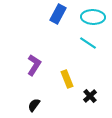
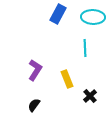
cyan line: moved 3 px left, 5 px down; rotated 54 degrees clockwise
purple L-shape: moved 1 px right, 5 px down
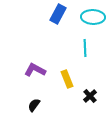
purple L-shape: rotated 95 degrees counterclockwise
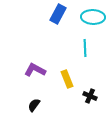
black cross: rotated 24 degrees counterclockwise
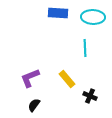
blue rectangle: moved 1 px up; rotated 66 degrees clockwise
purple L-shape: moved 5 px left, 8 px down; rotated 50 degrees counterclockwise
yellow rectangle: rotated 18 degrees counterclockwise
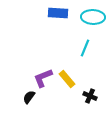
cyan line: rotated 24 degrees clockwise
purple L-shape: moved 13 px right
black semicircle: moved 5 px left, 8 px up
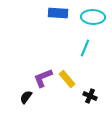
black semicircle: moved 3 px left
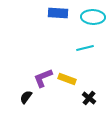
cyan line: rotated 54 degrees clockwise
yellow rectangle: rotated 30 degrees counterclockwise
black cross: moved 1 px left, 2 px down; rotated 16 degrees clockwise
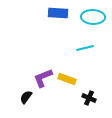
black cross: rotated 16 degrees counterclockwise
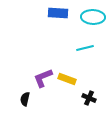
black semicircle: moved 1 px left, 2 px down; rotated 24 degrees counterclockwise
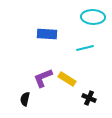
blue rectangle: moved 11 px left, 21 px down
yellow rectangle: rotated 12 degrees clockwise
